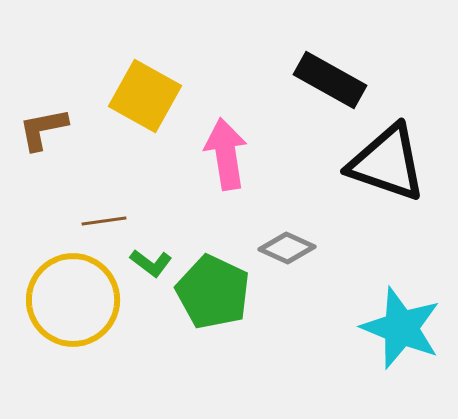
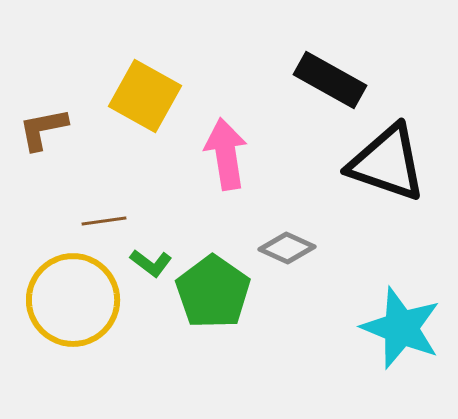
green pentagon: rotated 10 degrees clockwise
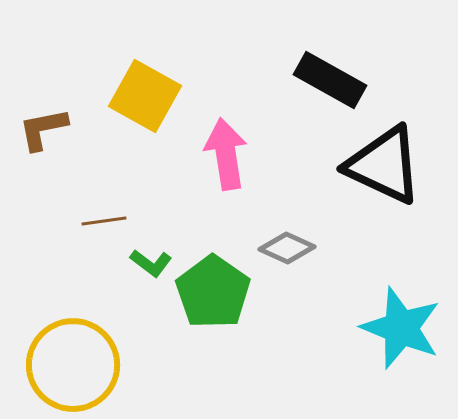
black triangle: moved 3 px left, 2 px down; rotated 6 degrees clockwise
yellow circle: moved 65 px down
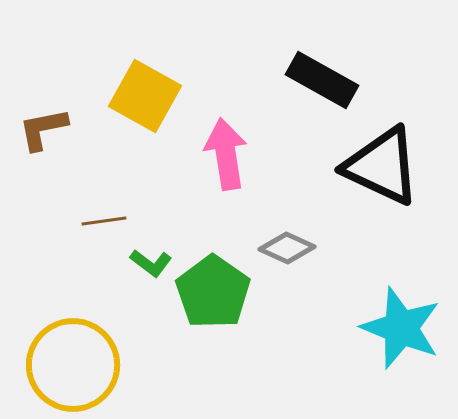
black rectangle: moved 8 px left
black triangle: moved 2 px left, 1 px down
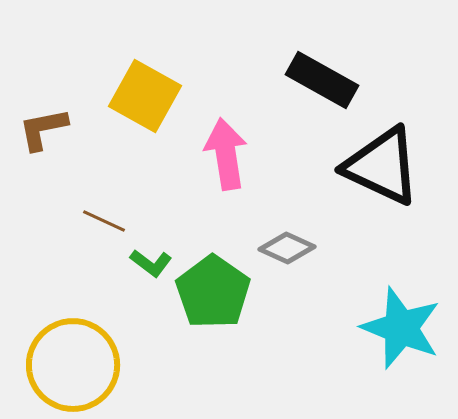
brown line: rotated 33 degrees clockwise
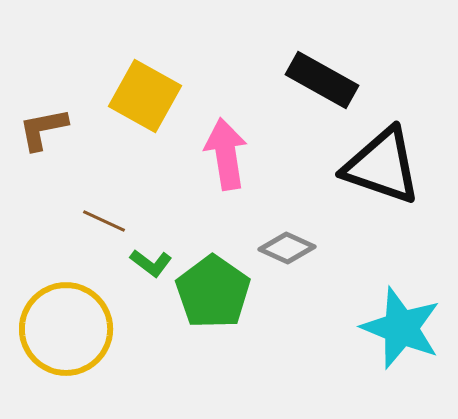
black triangle: rotated 6 degrees counterclockwise
yellow circle: moved 7 px left, 36 px up
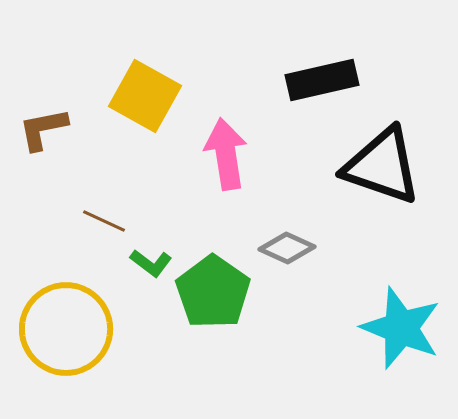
black rectangle: rotated 42 degrees counterclockwise
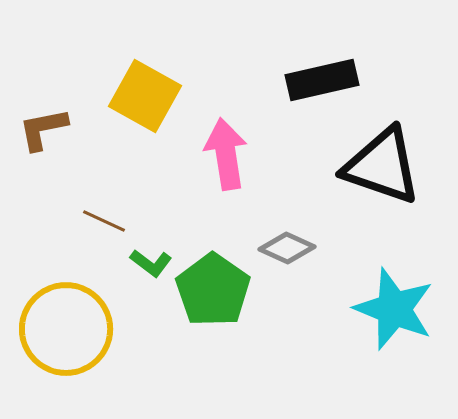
green pentagon: moved 2 px up
cyan star: moved 7 px left, 19 px up
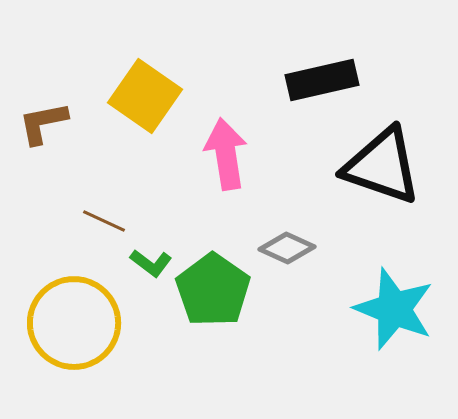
yellow square: rotated 6 degrees clockwise
brown L-shape: moved 6 px up
yellow circle: moved 8 px right, 6 px up
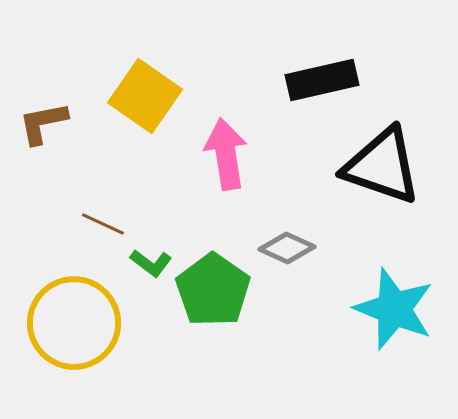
brown line: moved 1 px left, 3 px down
